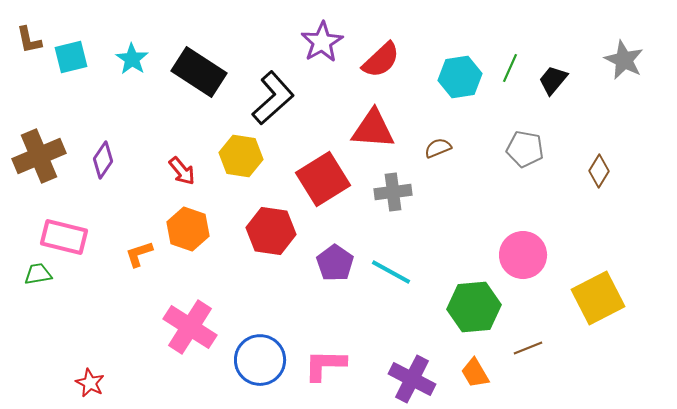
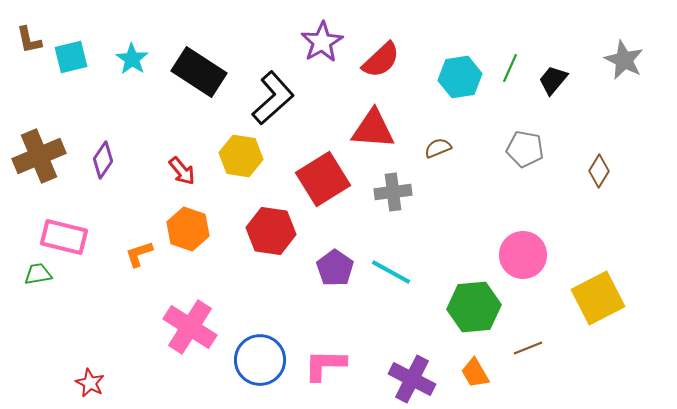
purple pentagon: moved 5 px down
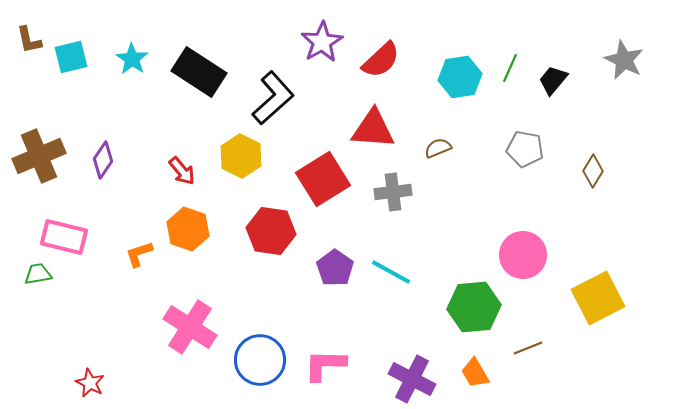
yellow hexagon: rotated 18 degrees clockwise
brown diamond: moved 6 px left
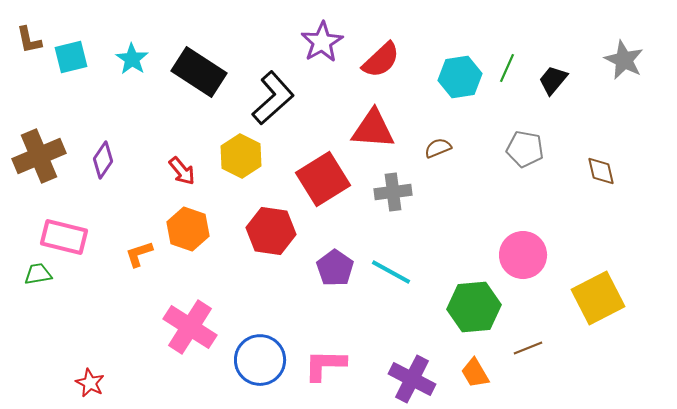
green line: moved 3 px left
brown diamond: moved 8 px right; rotated 44 degrees counterclockwise
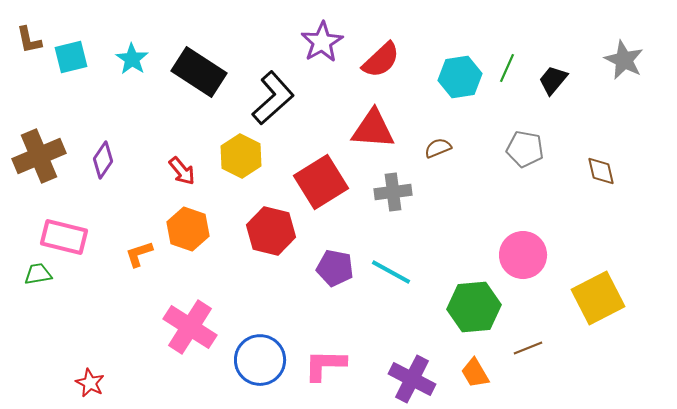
red square: moved 2 px left, 3 px down
red hexagon: rotated 6 degrees clockwise
purple pentagon: rotated 24 degrees counterclockwise
